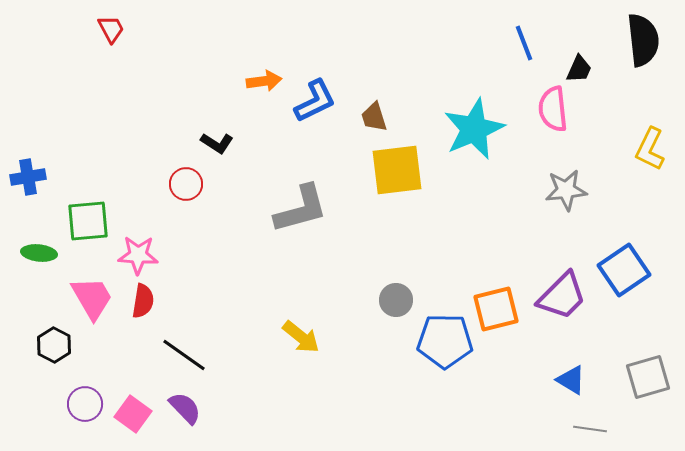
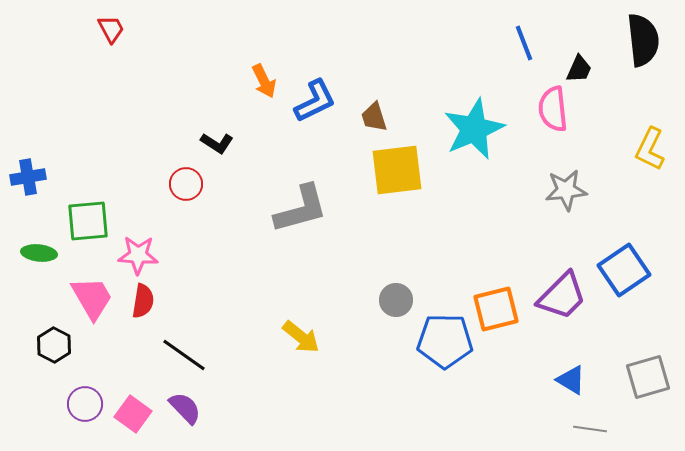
orange arrow: rotated 72 degrees clockwise
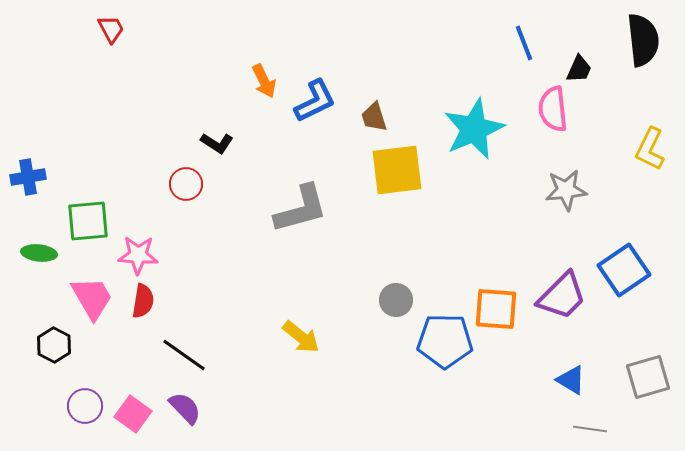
orange square: rotated 18 degrees clockwise
purple circle: moved 2 px down
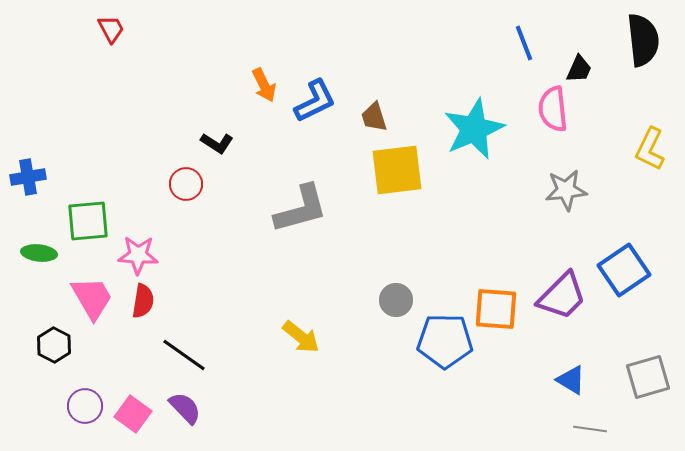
orange arrow: moved 4 px down
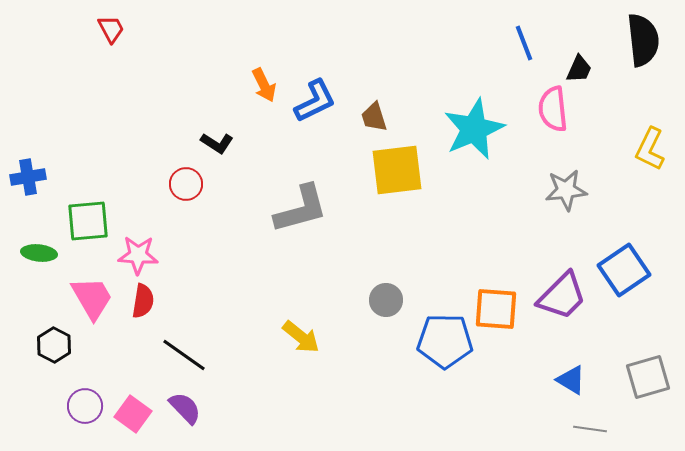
gray circle: moved 10 px left
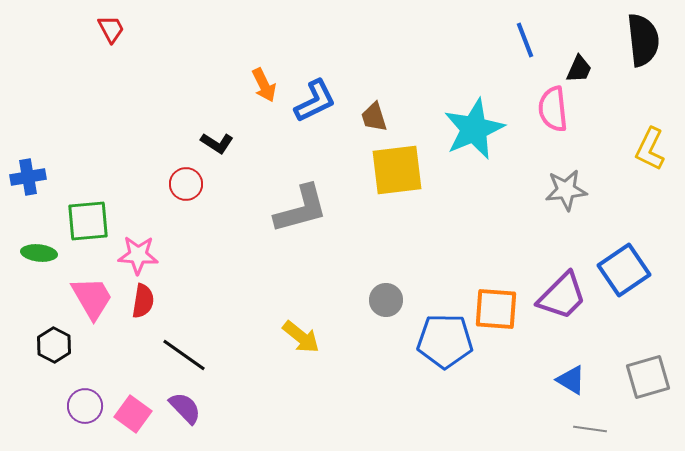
blue line: moved 1 px right, 3 px up
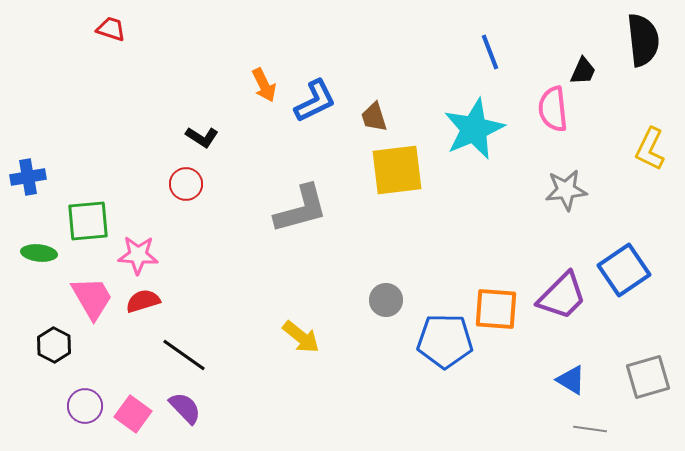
red trapezoid: rotated 44 degrees counterclockwise
blue line: moved 35 px left, 12 px down
black trapezoid: moved 4 px right, 2 px down
black L-shape: moved 15 px left, 6 px up
red semicircle: rotated 116 degrees counterclockwise
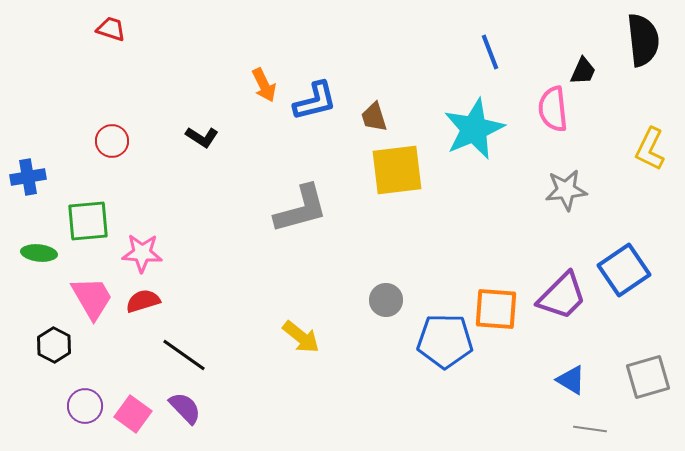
blue L-shape: rotated 12 degrees clockwise
red circle: moved 74 px left, 43 px up
pink star: moved 4 px right, 2 px up
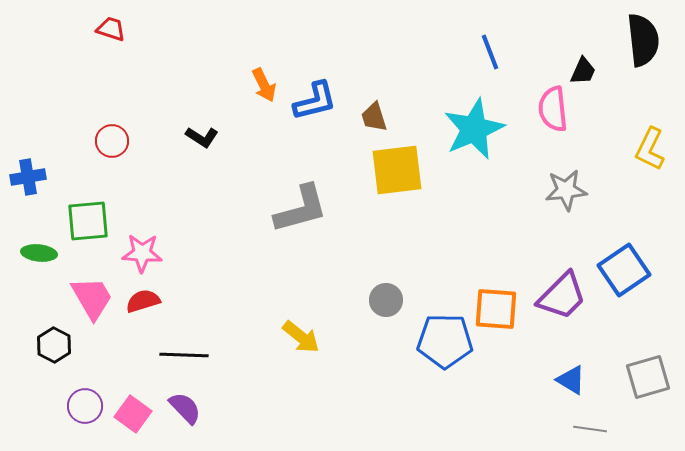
black line: rotated 33 degrees counterclockwise
